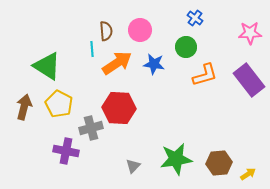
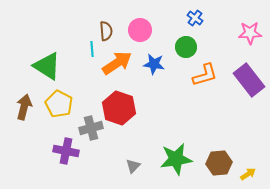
red hexagon: rotated 16 degrees clockwise
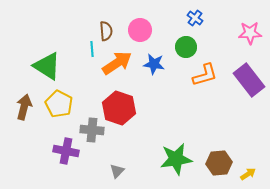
gray cross: moved 1 px right, 2 px down; rotated 20 degrees clockwise
gray triangle: moved 16 px left, 5 px down
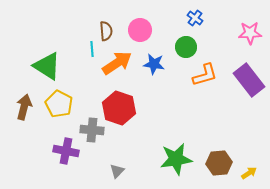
yellow arrow: moved 1 px right, 1 px up
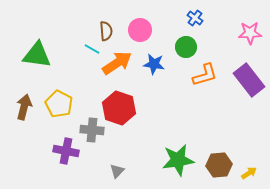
cyan line: rotated 56 degrees counterclockwise
green triangle: moved 10 px left, 11 px up; rotated 24 degrees counterclockwise
green star: moved 2 px right, 1 px down
brown hexagon: moved 2 px down
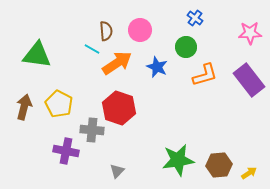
blue star: moved 3 px right, 3 px down; rotated 15 degrees clockwise
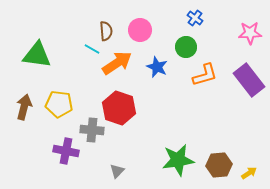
yellow pentagon: rotated 20 degrees counterclockwise
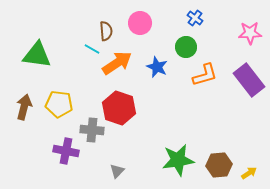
pink circle: moved 7 px up
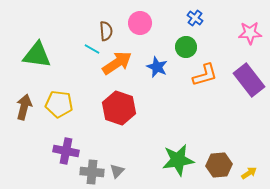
gray cross: moved 42 px down
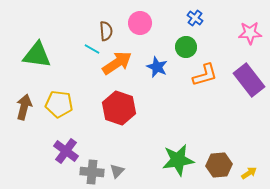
purple cross: rotated 25 degrees clockwise
